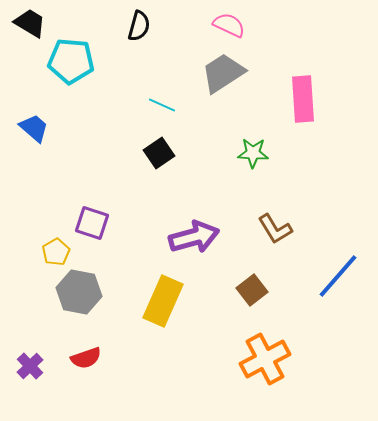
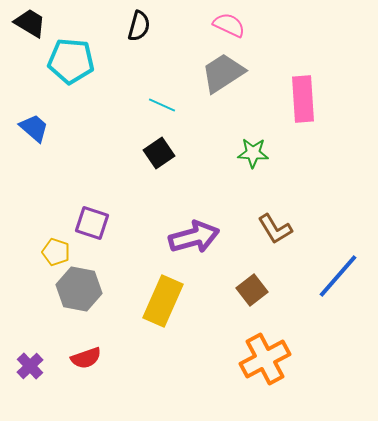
yellow pentagon: rotated 24 degrees counterclockwise
gray hexagon: moved 3 px up
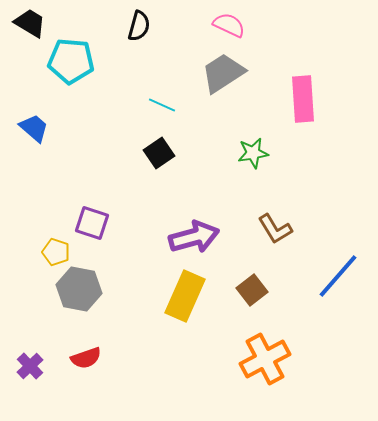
green star: rotated 12 degrees counterclockwise
yellow rectangle: moved 22 px right, 5 px up
